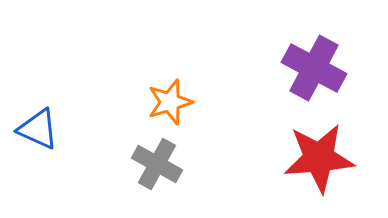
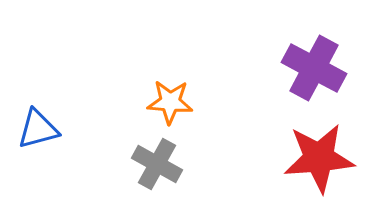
orange star: rotated 21 degrees clockwise
blue triangle: rotated 39 degrees counterclockwise
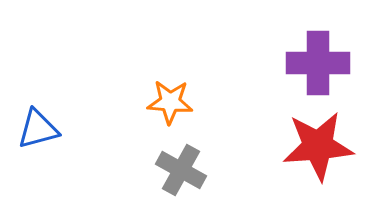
purple cross: moved 4 px right, 5 px up; rotated 28 degrees counterclockwise
red star: moved 1 px left, 12 px up
gray cross: moved 24 px right, 6 px down
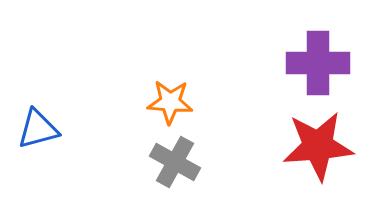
gray cross: moved 6 px left, 8 px up
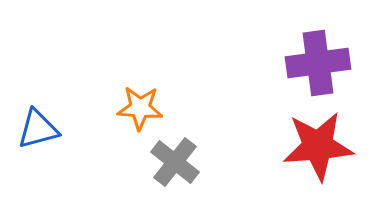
purple cross: rotated 8 degrees counterclockwise
orange star: moved 30 px left, 6 px down
gray cross: rotated 9 degrees clockwise
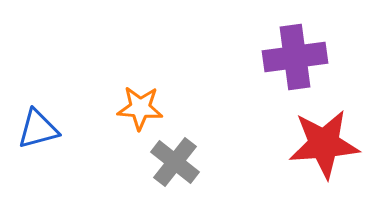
purple cross: moved 23 px left, 6 px up
red star: moved 6 px right, 2 px up
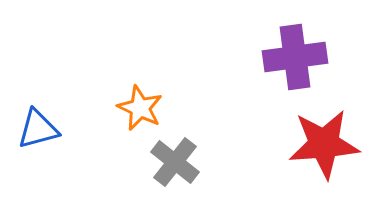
orange star: rotated 21 degrees clockwise
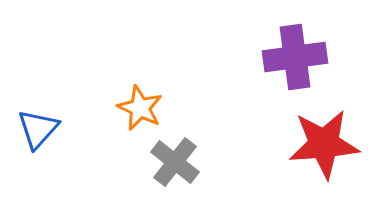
blue triangle: rotated 33 degrees counterclockwise
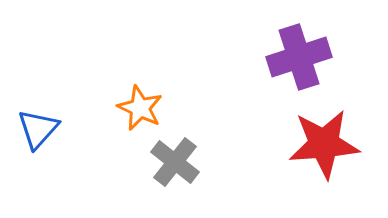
purple cross: moved 4 px right; rotated 10 degrees counterclockwise
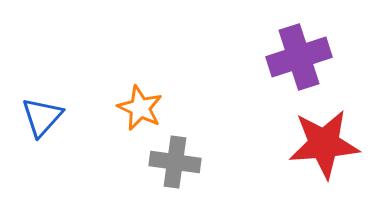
blue triangle: moved 4 px right, 12 px up
gray cross: rotated 30 degrees counterclockwise
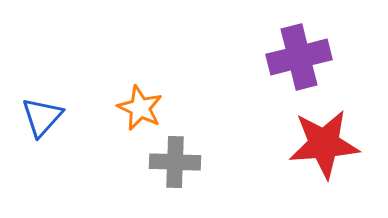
purple cross: rotated 4 degrees clockwise
gray cross: rotated 6 degrees counterclockwise
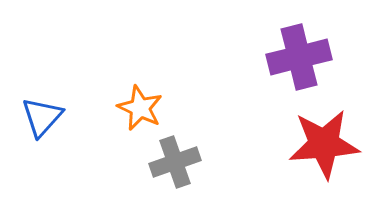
gray cross: rotated 21 degrees counterclockwise
